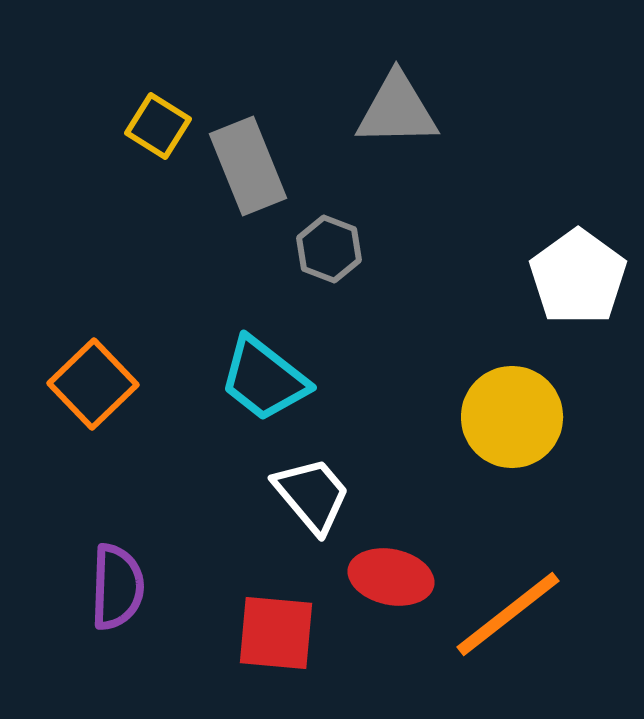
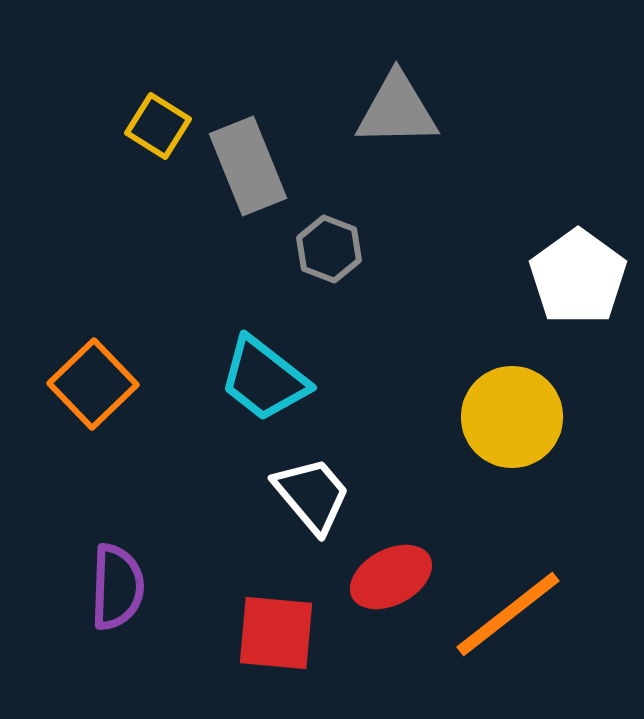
red ellipse: rotated 40 degrees counterclockwise
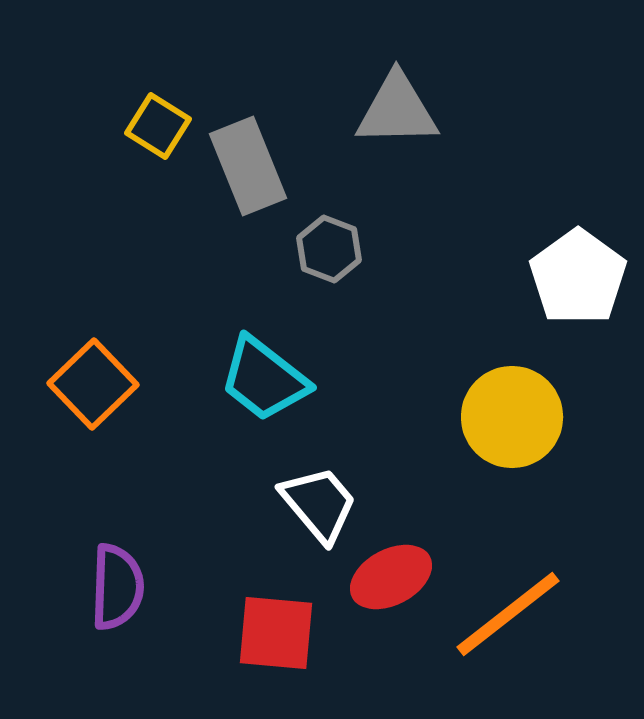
white trapezoid: moved 7 px right, 9 px down
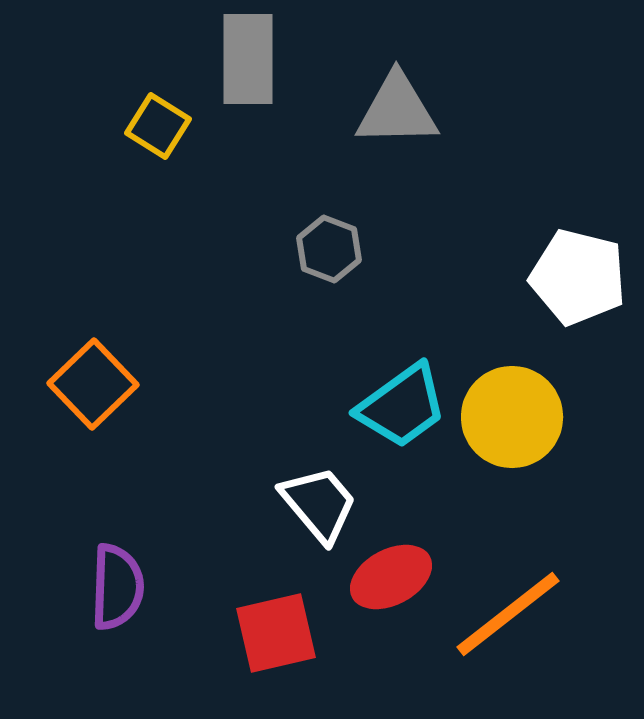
gray rectangle: moved 107 px up; rotated 22 degrees clockwise
white pentagon: rotated 22 degrees counterclockwise
cyan trapezoid: moved 138 px right, 27 px down; rotated 74 degrees counterclockwise
red square: rotated 18 degrees counterclockwise
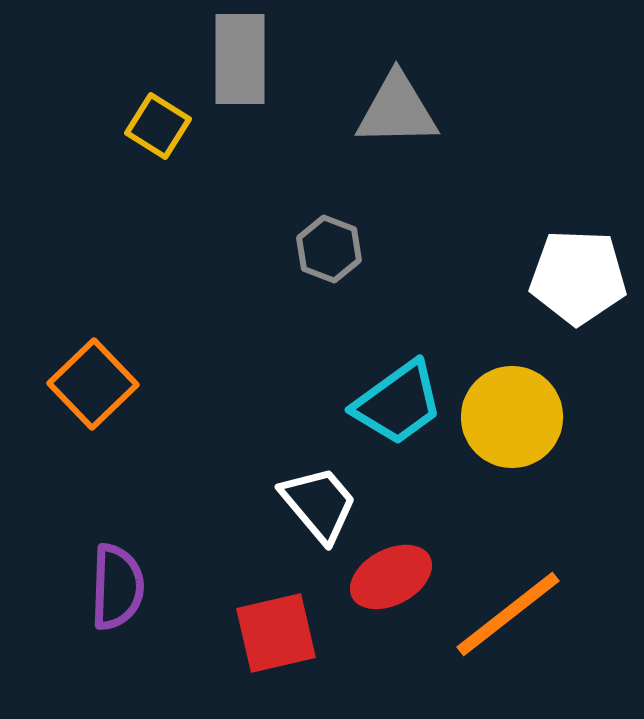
gray rectangle: moved 8 px left
white pentagon: rotated 12 degrees counterclockwise
cyan trapezoid: moved 4 px left, 3 px up
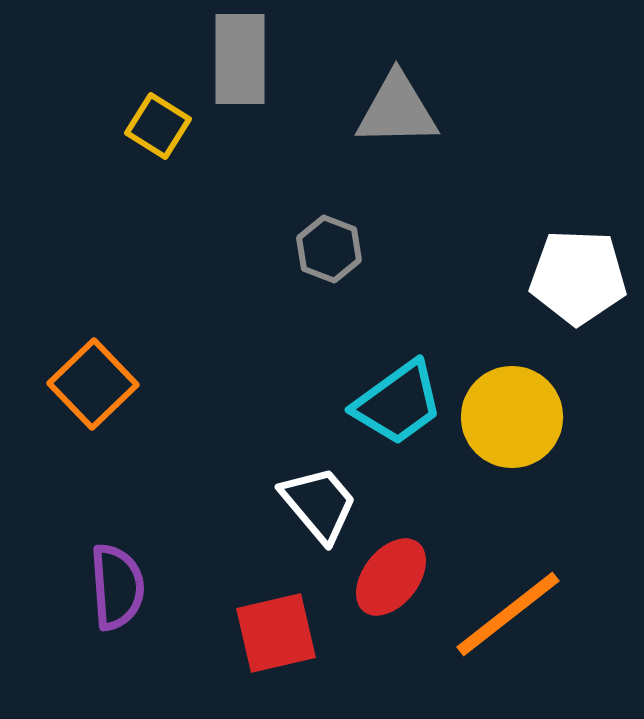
red ellipse: rotated 24 degrees counterclockwise
purple semicircle: rotated 6 degrees counterclockwise
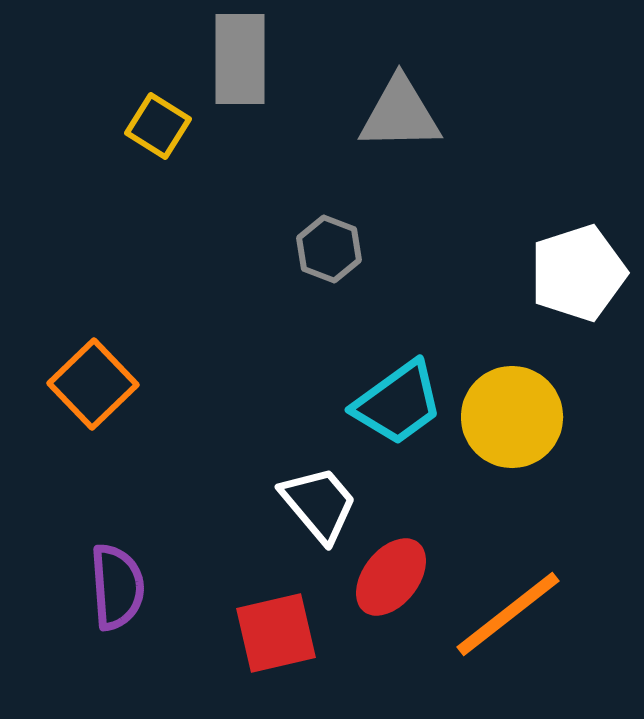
gray triangle: moved 3 px right, 4 px down
white pentagon: moved 4 px up; rotated 20 degrees counterclockwise
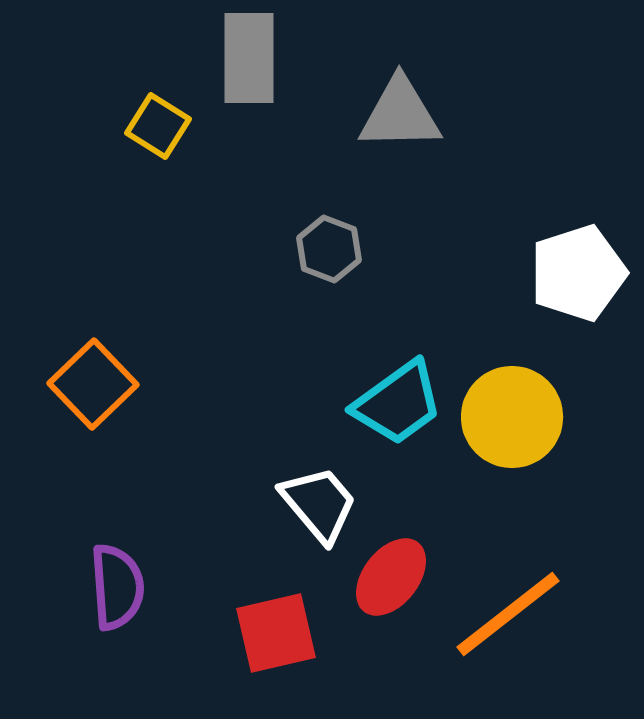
gray rectangle: moved 9 px right, 1 px up
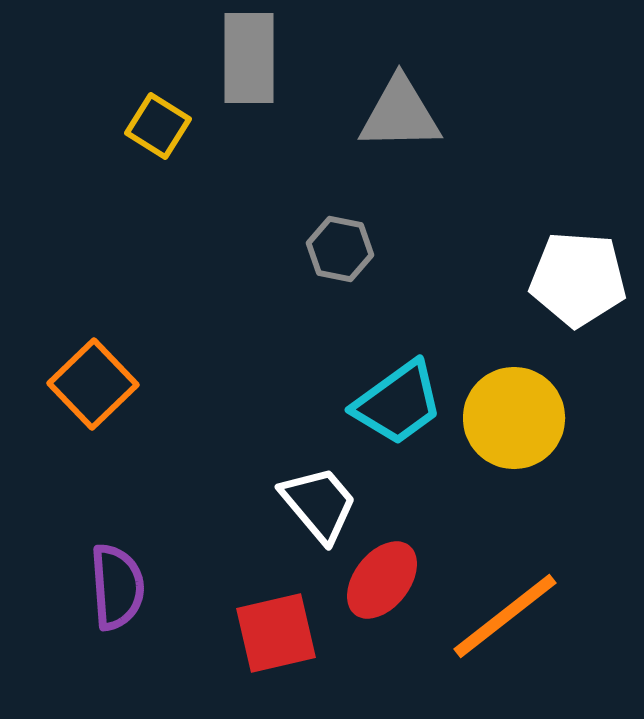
gray hexagon: moved 11 px right; rotated 10 degrees counterclockwise
white pentagon: moved 6 px down; rotated 22 degrees clockwise
yellow circle: moved 2 px right, 1 px down
red ellipse: moved 9 px left, 3 px down
orange line: moved 3 px left, 2 px down
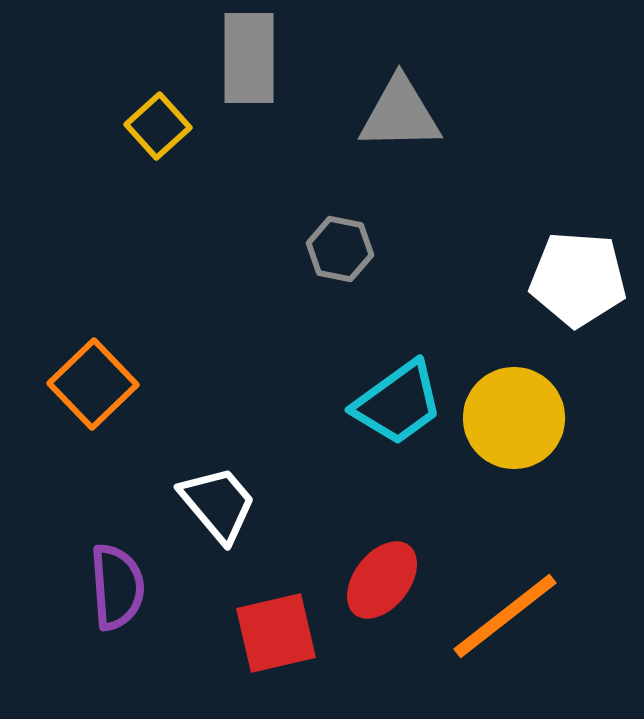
yellow square: rotated 16 degrees clockwise
white trapezoid: moved 101 px left
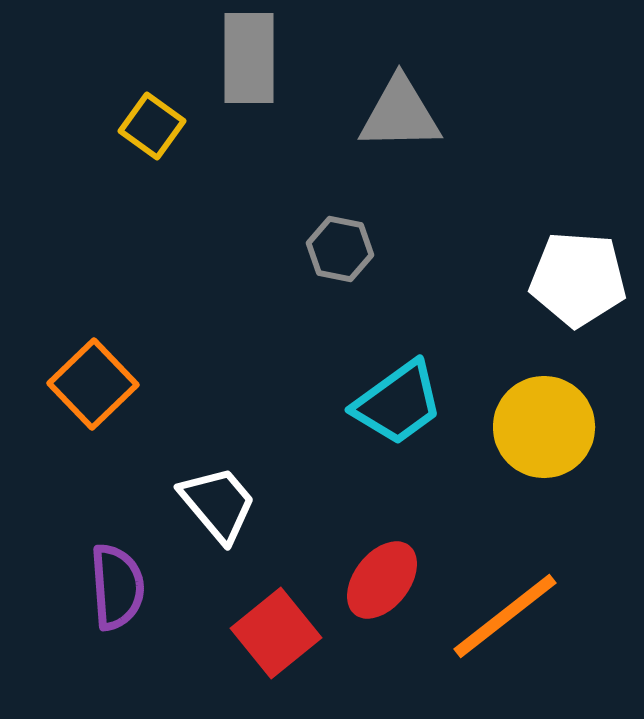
yellow square: moved 6 px left; rotated 12 degrees counterclockwise
yellow circle: moved 30 px right, 9 px down
red square: rotated 26 degrees counterclockwise
